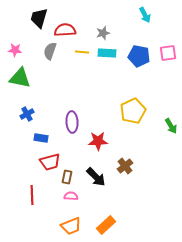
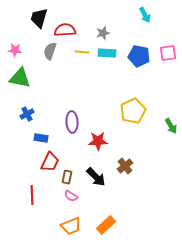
red trapezoid: rotated 50 degrees counterclockwise
pink semicircle: rotated 152 degrees counterclockwise
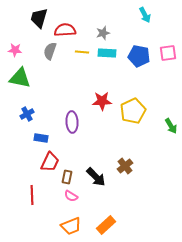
red star: moved 4 px right, 40 px up
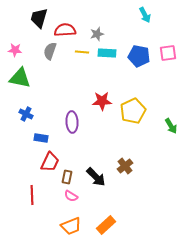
gray star: moved 6 px left, 1 px down
blue cross: moved 1 px left; rotated 32 degrees counterclockwise
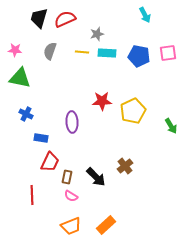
red semicircle: moved 11 px up; rotated 20 degrees counterclockwise
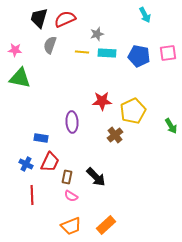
gray semicircle: moved 6 px up
blue cross: moved 50 px down
brown cross: moved 10 px left, 31 px up
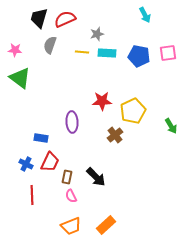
green triangle: rotated 25 degrees clockwise
pink semicircle: rotated 32 degrees clockwise
